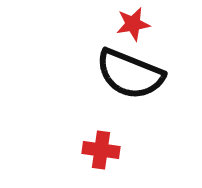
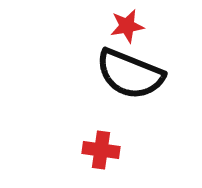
red star: moved 6 px left, 2 px down
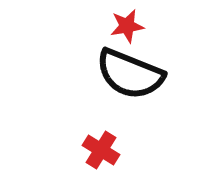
red cross: rotated 24 degrees clockwise
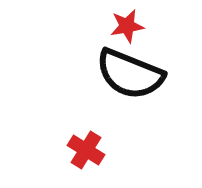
red cross: moved 15 px left
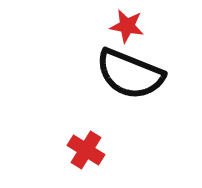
red star: rotated 20 degrees clockwise
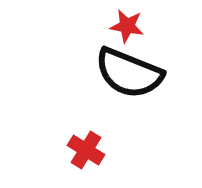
black semicircle: moved 1 px left, 1 px up
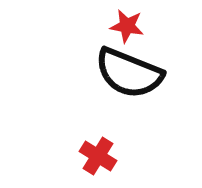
red cross: moved 12 px right, 6 px down
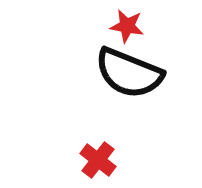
red cross: moved 4 px down; rotated 6 degrees clockwise
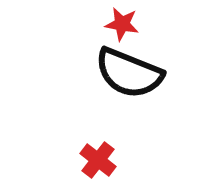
red star: moved 5 px left, 2 px up
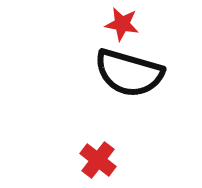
black semicircle: rotated 6 degrees counterclockwise
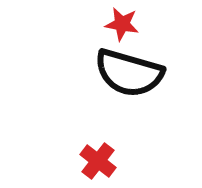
red cross: moved 1 px down
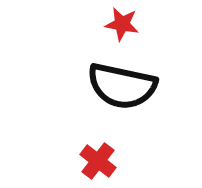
black semicircle: moved 7 px left, 13 px down; rotated 4 degrees counterclockwise
